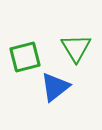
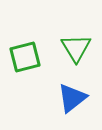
blue triangle: moved 17 px right, 11 px down
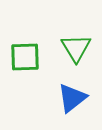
green square: rotated 12 degrees clockwise
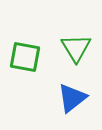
green square: rotated 12 degrees clockwise
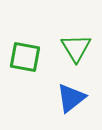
blue triangle: moved 1 px left
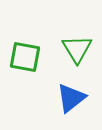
green triangle: moved 1 px right, 1 px down
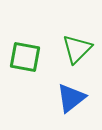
green triangle: rotated 16 degrees clockwise
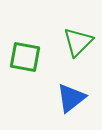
green triangle: moved 1 px right, 7 px up
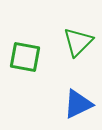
blue triangle: moved 7 px right, 6 px down; rotated 12 degrees clockwise
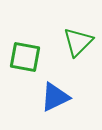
blue triangle: moved 23 px left, 7 px up
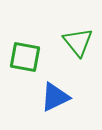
green triangle: rotated 24 degrees counterclockwise
